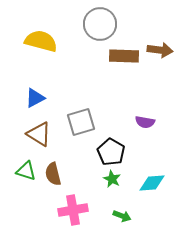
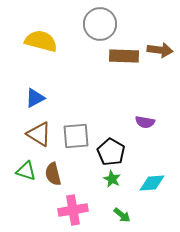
gray square: moved 5 px left, 14 px down; rotated 12 degrees clockwise
green arrow: moved 1 px up; rotated 18 degrees clockwise
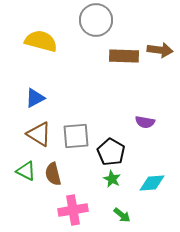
gray circle: moved 4 px left, 4 px up
green triangle: rotated 10 degrees clockwise
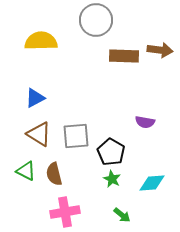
yellow semicircle: rotated 16 degrees counterclockwise
brown semicircle: moved 1 px right
pink cross: moved 8 px left, 2 px down
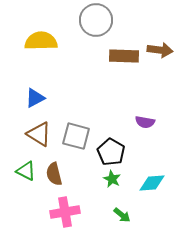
gray square: rotated 20 degrees clockwise
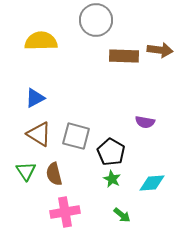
green triangle: rotated 30 degrees clockwise
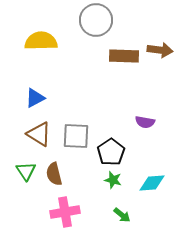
gray square: rotated 12 degrees counterclockwise
black pentagon: rotated 8 degrees clockwise
green star: moved 1 px right, 1 px down; rotated 12 degrees counterclockwise
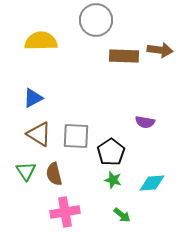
blue triangle: moved 2 px left
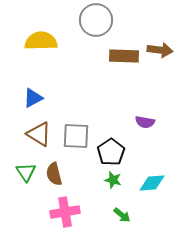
green triangle: moved 1 px down
